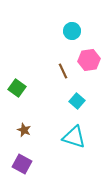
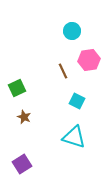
green square: rotated 30 degrees clockwise
cyan square: rotated 14 degrees counterclockwise
brown star: moved 13 px up
purple square: rotated 30 degrees clockwise
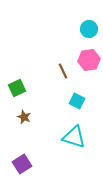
cyan circle: moved 17 px right, 2 px up
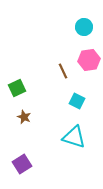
cyan circle: moved 5 px left, 2 px up
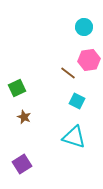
brown line: moved 5 px right, 2 px down; rotated 28 degrees counterclockwise
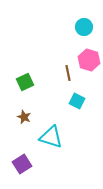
pink hexagon: rotated 25 degrees clockwise
brown line: rotated 42 degrees clockwise
green square: moved 8 px right, 6 px up
cyan triangle: moved 23 px left
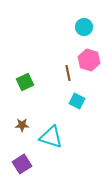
brown star: moved 2 px left, 8 px down; rotated 24 degrees counterclockwise
